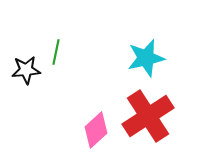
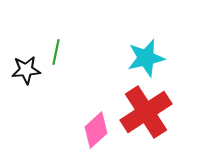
red cross: moved 2 px left, 4 px up
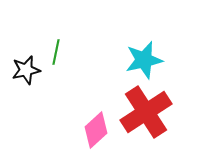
cyan star: moved 2 px left, 2 px down
black star: rotated 8 degrees counterclockwise
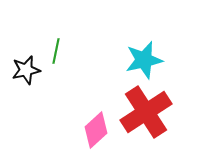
green line: moved 1 px up
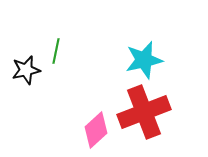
red cross: moved 2 px left; rotated 12 degrees clockwise
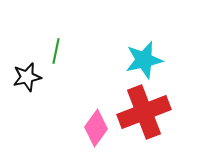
black star: moved 1 px right, 7 px down
pink diamond: moved 2 px up; rotated 12 degrees counterclockwise
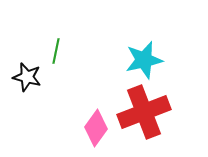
black star: rotated 28 degrees clockwise
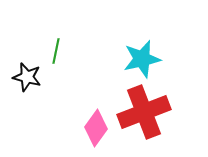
cyan star: moved 2 px left, 1 px up
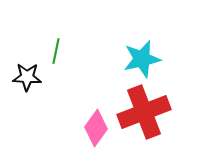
black star: rotated 12 degrees counterclockwise
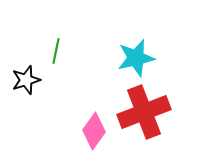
cyan star: moved 6 px left, 1 px up
black star: moved 1 px left, 3 px down; rotated 20 degrees counterclockwise
pink diamond: moved 2 px left, 3 px down
